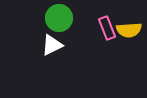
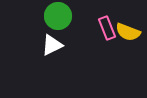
green circle: moved 1 px left, 2 px up
yellow semicircle: moved 1 px left, 2 px down; rotated 25 degrees clockwise
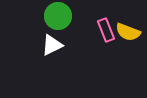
pink rectangle: moved 1 px left, 2 px down
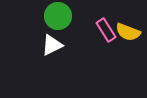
pink rectangle: rotated 10 degrees counterclockwise
